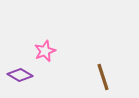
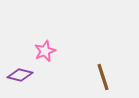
purple diamond: rotated 15 degrees counterclockwise
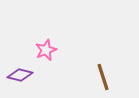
pink star: moved 1 px right, 1 px up
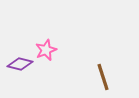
purple diamond: moved 11 px up
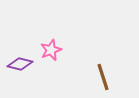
pink star: moved 5 px right
